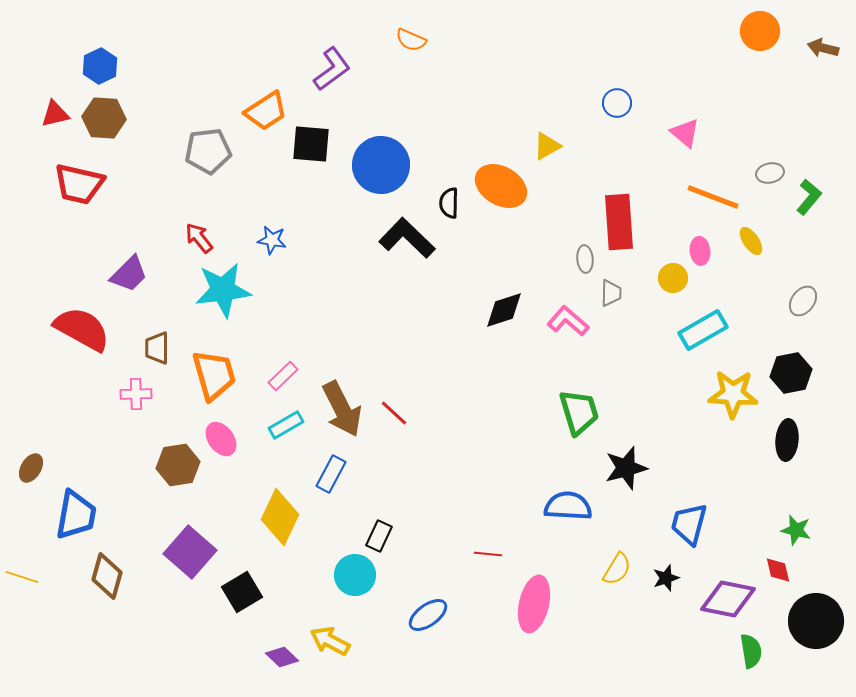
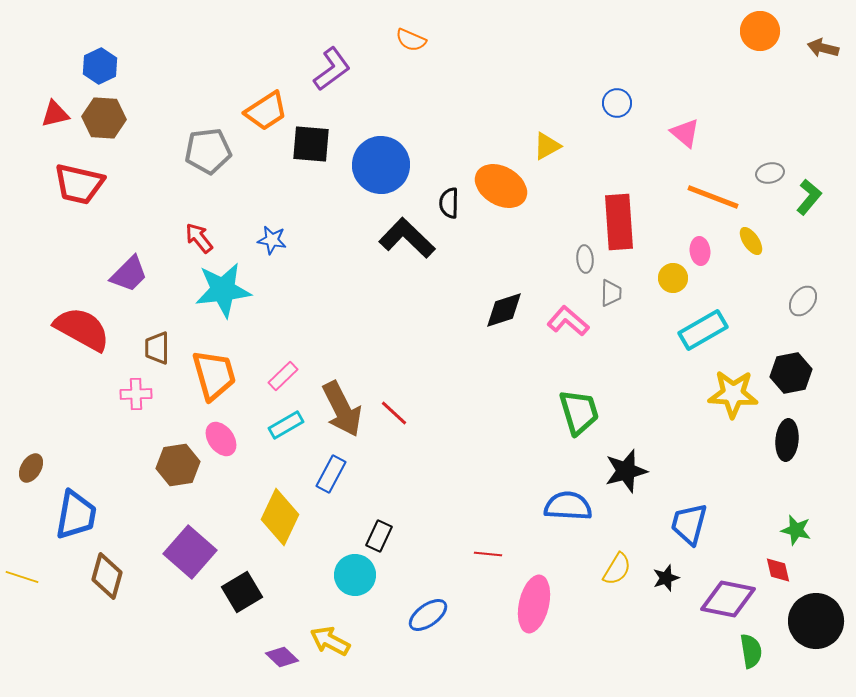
black star at (626, 468): moved 3 px down
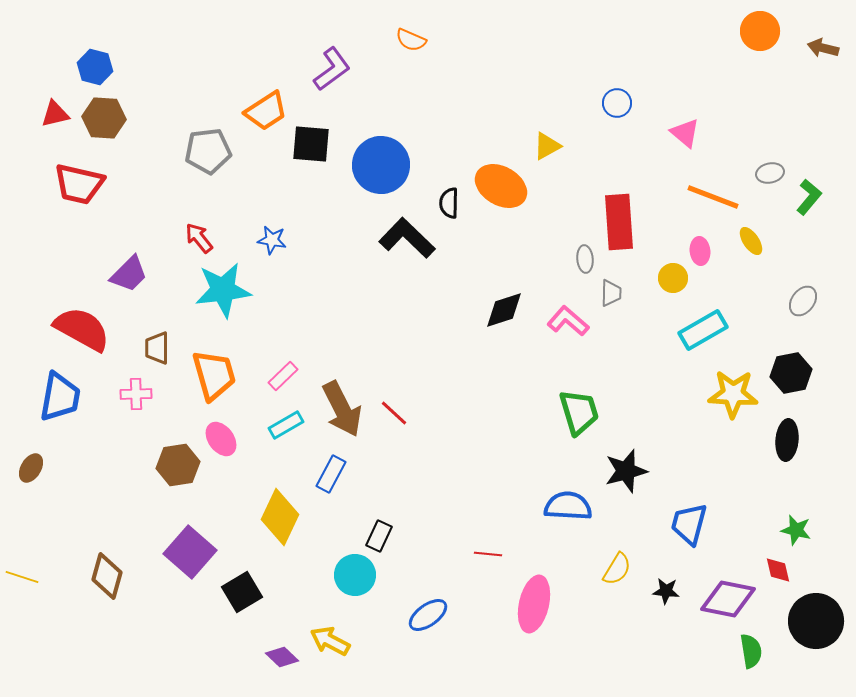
blue hexagon at (100, 66): moved 5 px left, 1 px down; rotated 20 degrees counterclockwise
blue trapezoid at (76, 515): moved 16 px left, 118 px up
black star at (666, 578): moved 13 px down; rotated 24 degrees clockwise
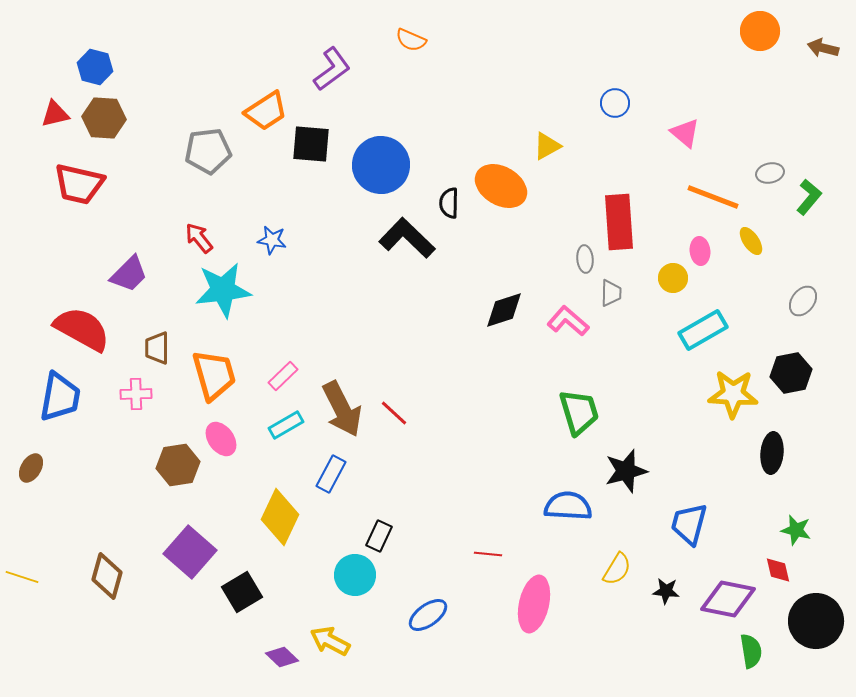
blue circle at (617, 103): moved 2 px left
black ellipse at (787, 440): moved 15 px left, 13 px down
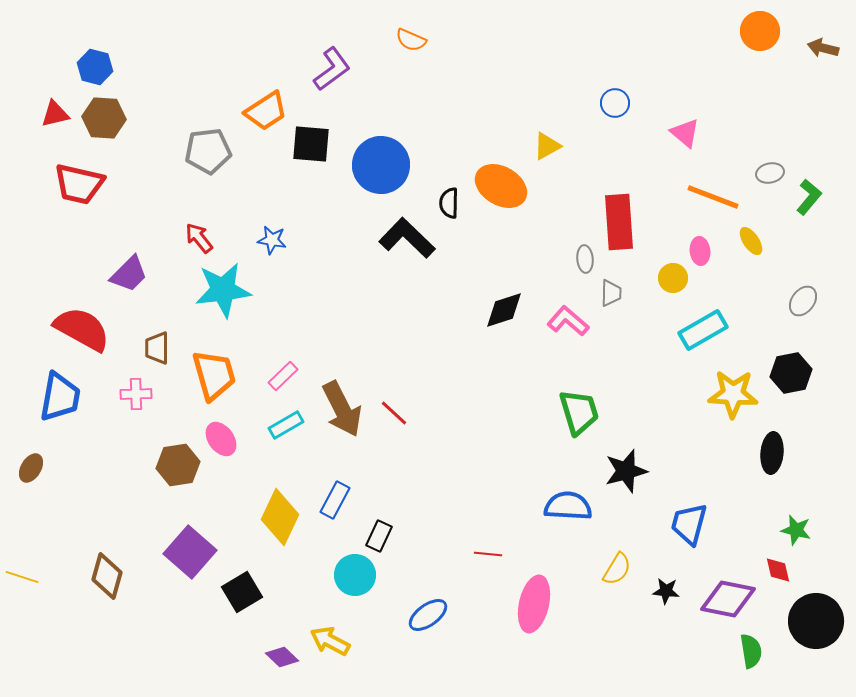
blue rectangle at (331, 474): moved 4 px right, 26 px down
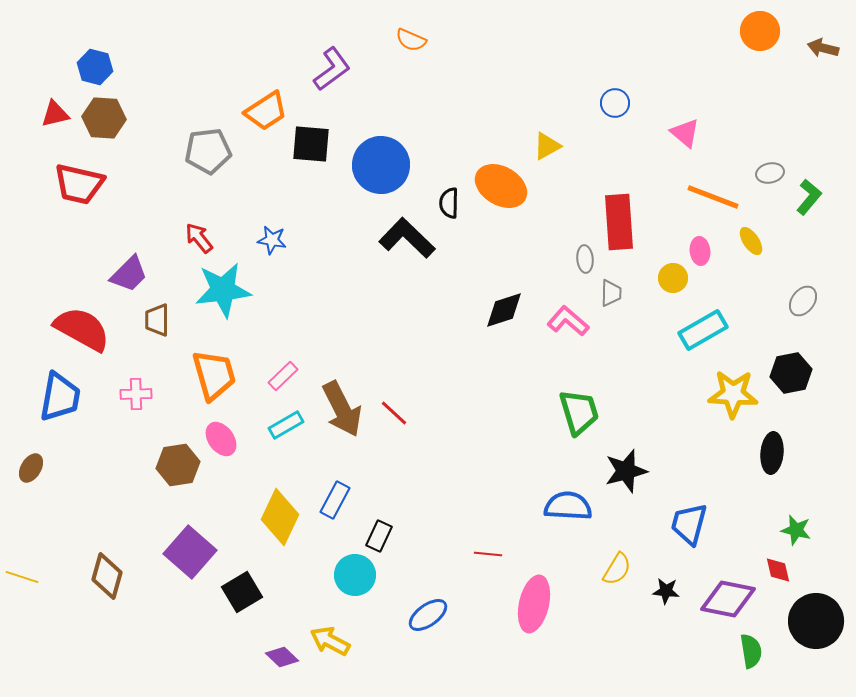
brown trapezoid at (157, 348): moved 28 px up
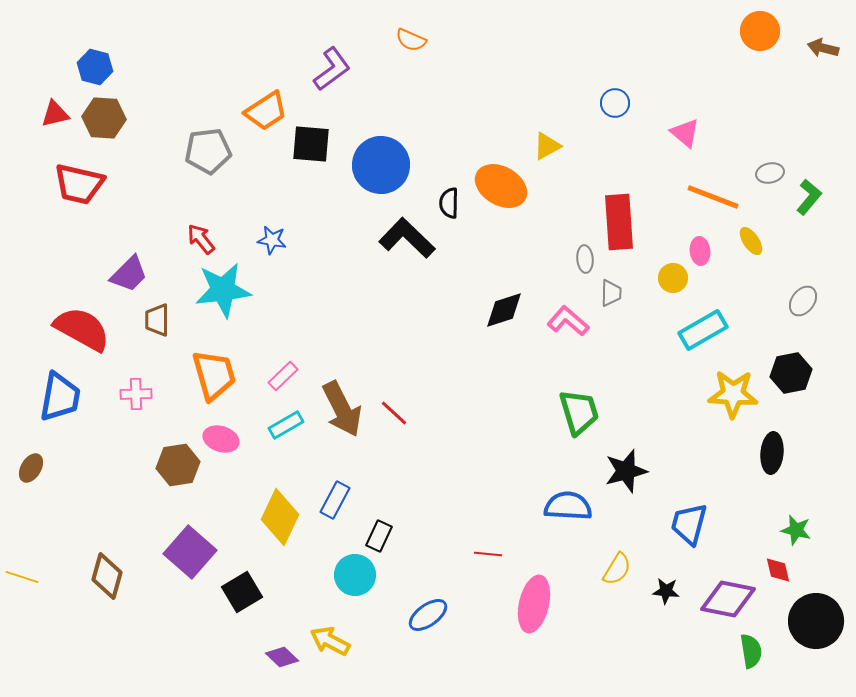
red arrow at (199, 238): moved 2 px right, 1 px down
pink ellipse at (221, 439): rotated 36 degrees counterclockwise
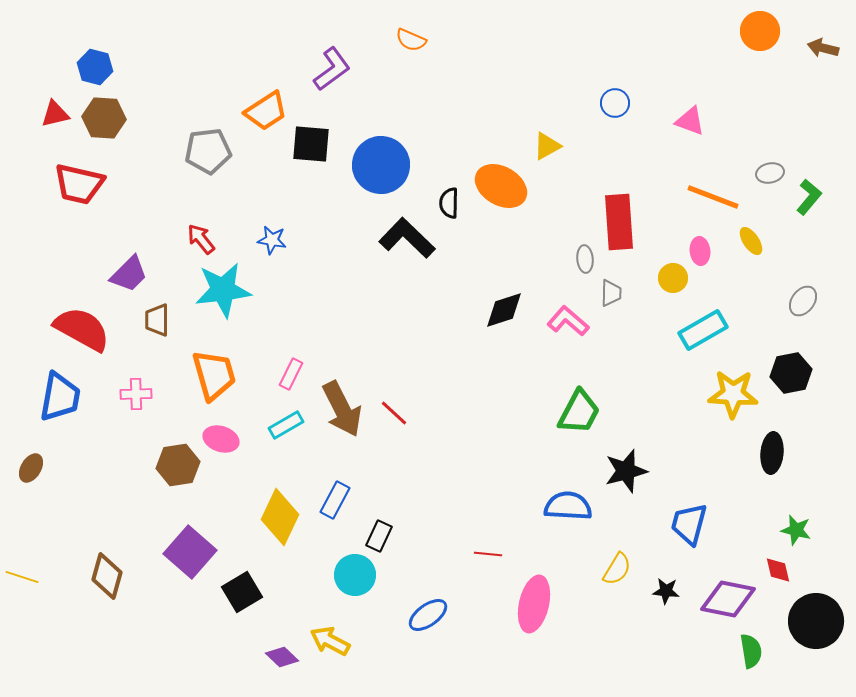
pink triangle at (685, 133): moved 5 px right, 12 px up; rotated 20 degrees counterclockwise
pink rectangle at (283, 376): moved 8 px right, 2 px up; rotated 20 degrees counterclockwise
green trapezoid at (579, 412): rotated 45 degrees clockwise
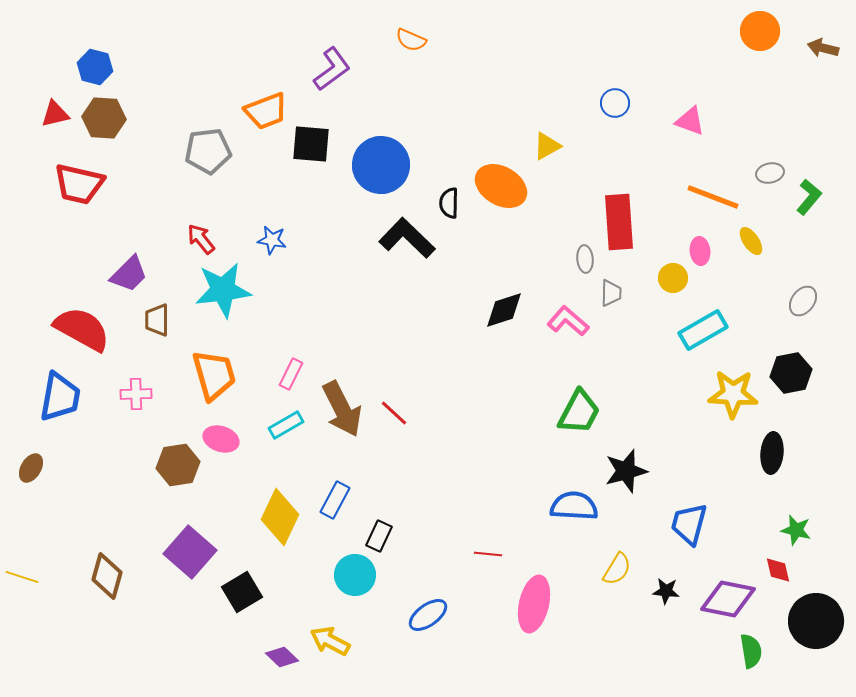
orange trapezoid at (266, 111): rotated 12 degrees clockwise
blue semicircle at (568, 506): moved 6 px right
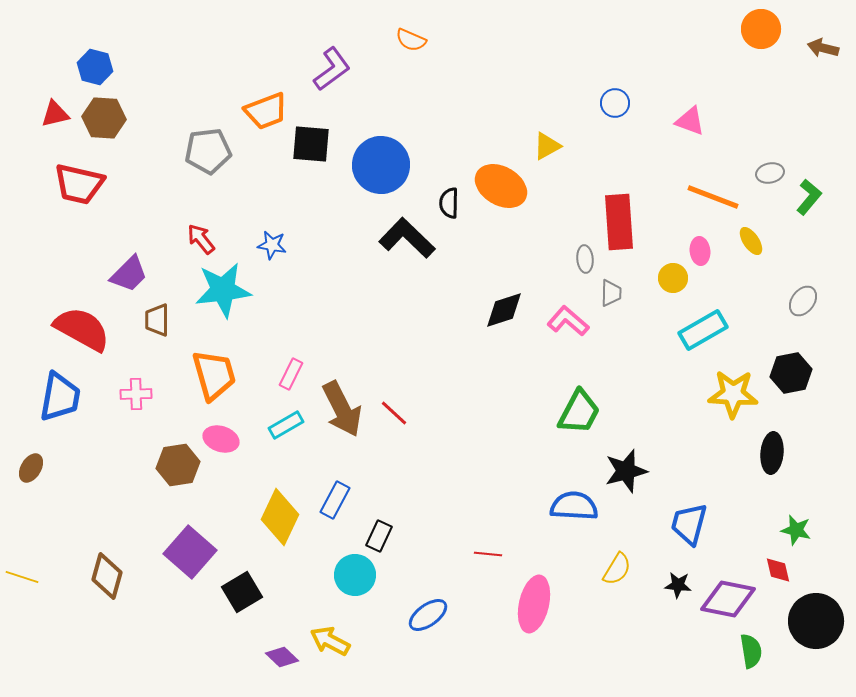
orange circle at (760, 31): moved 1 px right, 2 px up
blue star at (272, 240): moved 5 px down
black star at (666, 591): moved 12 px right, 6 px up
